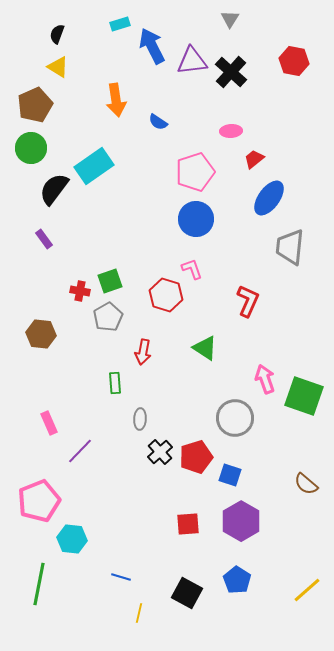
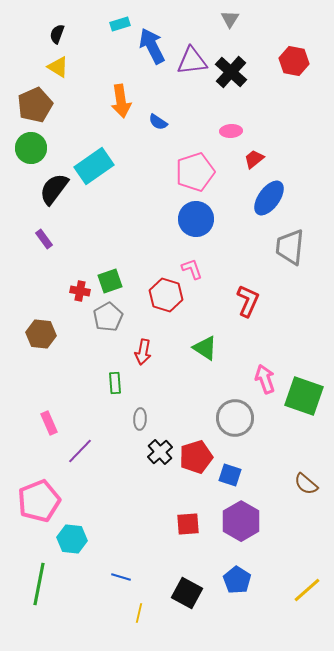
orange arrow at (116, 100): moved 5 px right, 1 px down
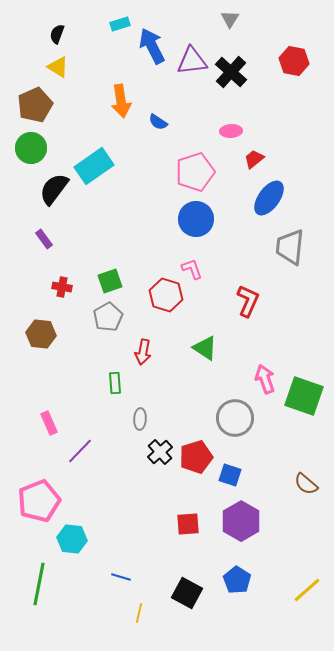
red cross at (80, 291): moved 18 px left, 4 px up
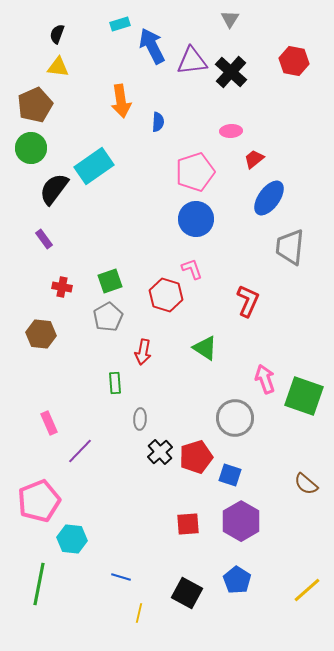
yellow triangle at (58, 67): rotated 25 degrees counterclockwise
blue semicircle at (158, 122): rotated 120 degrees counterclockwise
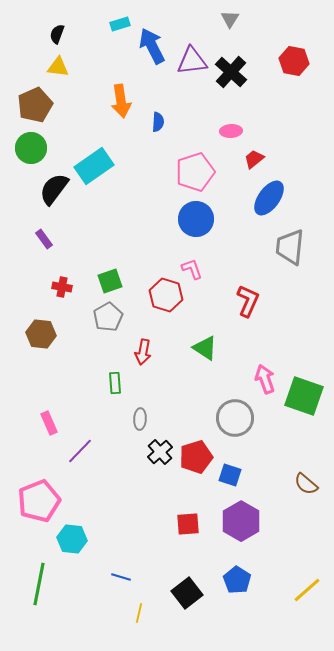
black square at (187, 593): rotated 24 degrees clockwise
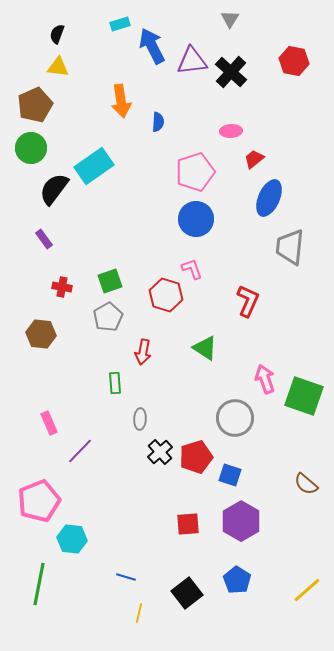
blue ellipse at (269, 198): rotated 12 degrees counterclockwise
blue line at (121, 577): moved 5 px right
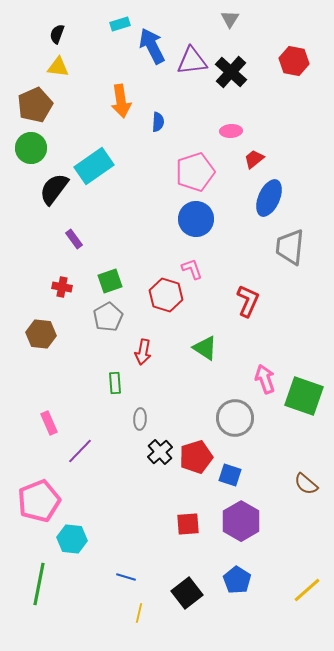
purple rectangle at (44, 239): moved 30 px right
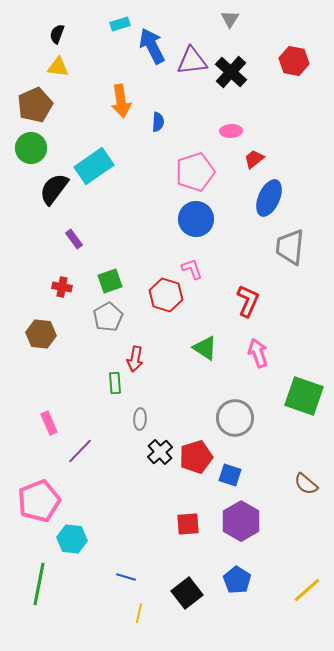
red arrow at (143, 352): moved 8 px left, 7 px down
pink arrow at (265, 379): moved 7 px left, 26 px up
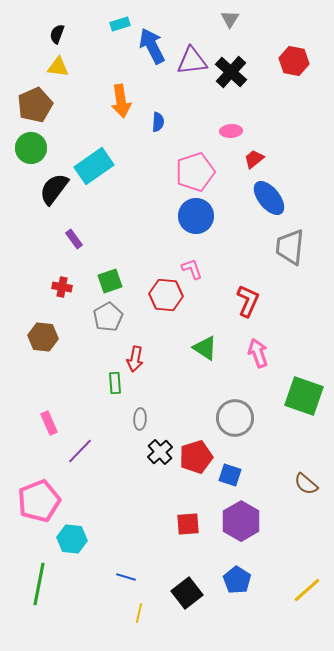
blue ellipse at (269, 198): rotated 63 degrees counterclockwise
blue circle at (196, 219): moved 3 px up
red hexagon at (166, 295): rotated 12 degrees counterclockwise
brown hexagon at (41, 334): moved 2 px right, 3 px down
